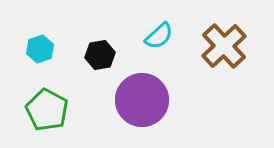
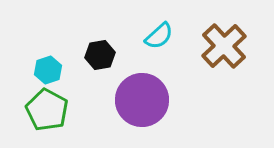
cyan hexagon: moved 8 px right, 21 px down
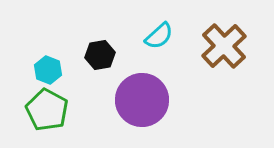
cyan hexagon: rotated 20 degrees counterclockwise
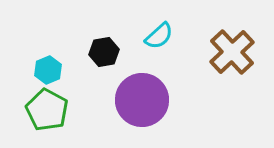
brown cross: moved 8 px right, 6 px down
black hexagon: moved 4 px right, 3 px up
cyan hexagon: rotated 16 degrees clockwise
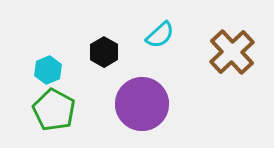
cyan semicircle: moved 1 px right, 1 px up
black hexagon: rotated 20 degrees counterclockwise
purple circle: moved 4 px down
green pentagon: moved 7 px right
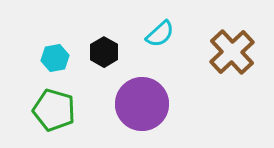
cyan semicircle: moved 1 px up
cyan hexagon: moved 7 px right, 12 px up; rotated 12 degrees clockwise
green pentagon: rotated 12 degrees counterclockwise
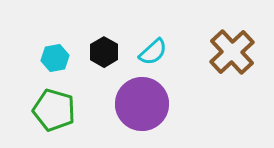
cyan semicircle: moved 7 px left, 18 px down
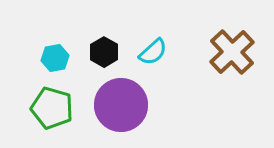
purple circle: moved 21 px left, 1 px down
green pentagon: moved 2 px left, 2 px up
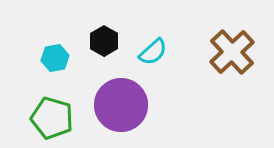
black hexagon: moved 11 px up
green pentagon: moved 10 px down
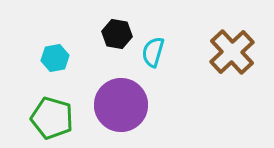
black hexagon: moved 13 px right, 7 px up; rotated 20 degrees counterclockwise
cyan semicircle: rotated 148 degrees clockwise
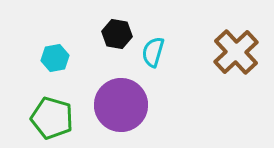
brown cross: moved 4 px right
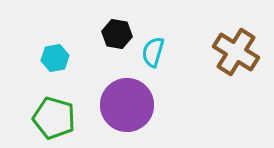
brown cross: rotated 15 degrees counterclockwise
purple circle: moved 6 px right
green pentagon: moved 2 px right
